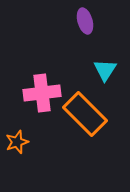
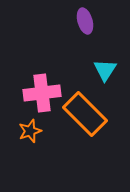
orange star: moved 13 px right, 11 px up
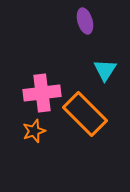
orange star: moved 4 px right
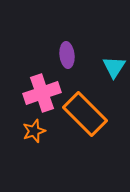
purple ellipse: moved 18 px left, 34 px down; rotated 10 degrees clockwise
cyan triangle: moved 9 px right, 3 px up
pink cross: rotated 12 degrees counterclockwise
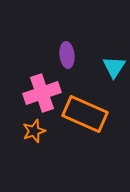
orange rectangle: rotated 21 degrees counterclockwise
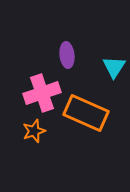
orange rectangle: moved 1 px right, 1 px up
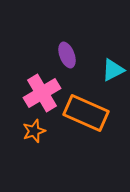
purple ellipse: rotated 15 degrees counterclockwise
cyan triangle: moved 1 px left, 3 px down; rotated 30 degrees clockwise
pink cross: rotated 12 degrees counterclockwise
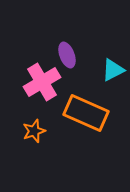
pink cross: moved 11 px up
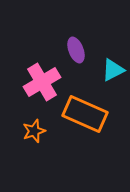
purple ellipse: moved 9 px right, 5 px up
orange rectangle: moved 1 px left, 1 px down
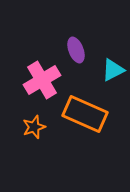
pink cross: moved 2 px up
orange star: moved 4 px up
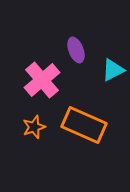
pink cross: rotated 9 degrees counterclockwise
orange rectangle: moved 1 px left, 11 px down
